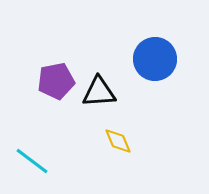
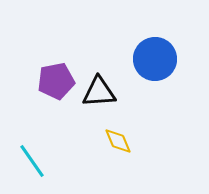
cyan line: rotated 18 degrees clockwise
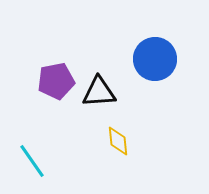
yellow diamond: rotated 16 degrees clockwise
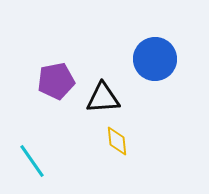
black triangle: moved 4 px right, 6 px down
yellow diamond: moved 1 px left
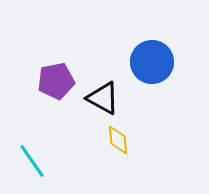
blue circle: moved 3 px left, 3 px down
black triangle: rotated 33 degrees clockwise
yellow diamond: moved 1 px right, 1 px up
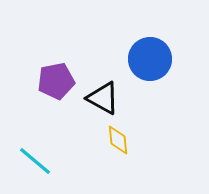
blue circle: moved 2 px left, 3 px up
cyan line: moved 3 px right; rotated 15 degrees counterclockwise
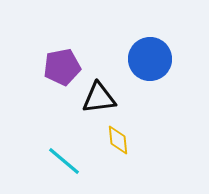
purple pentagon: moved 6 px right, 14 px up
black triangle: moved 4 px left; rotated 36 degrees counterclockwise
cyan line: moved 29 px right
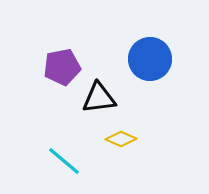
yellow diamond: moved 3 px right, 1 px up; rotated 60 degrees counterclockwise
